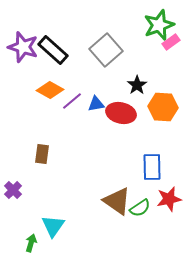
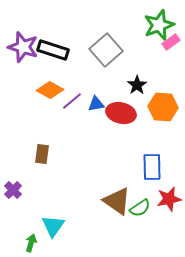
black rectangle: rotated 24 degrees counterclockwise
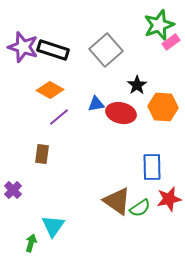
purple line: moved 13 px left, 16 px down
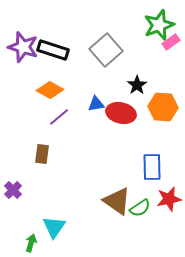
cyan triangle: moved 1 px right, 1 px down
